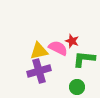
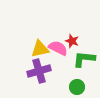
yellow triangle: moved 1 px right, 2 px up
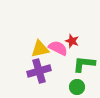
green L-shape: moved 5 px down
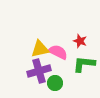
red star: moved 8 px right
pink semicircle: moved 4 px down
green circle: moved 22 px left, 4 px up
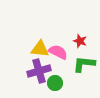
yellow triangle: rotated 18 degrees clockwise
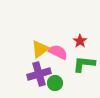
red star: rotated 16 degrees clockwise
yellow triangle: rotated 42 degrees counterclockwise
purple cross: moved 3 px down
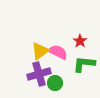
yellow triangle: moved 2 px down
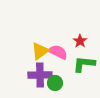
purple cross: moved 1 px right, 1 px down; rotated 15 degrees clockwise
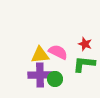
red star: moved 5 px right, 3 px down; rotated 16 degrees counterclockwise
yellow triangle: moved 4 px down; rotated 30 degrees clockwise
green circle: moved 4 px up
